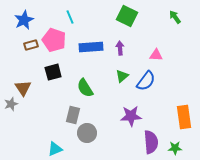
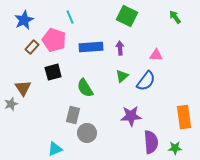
brown rectangle: moved 1 px right, 2 px down; rotated 32 degrees counterclockwise
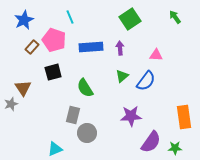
green square: moved 3 px right, 3 px down; rotated 30 degrees clockwise
purple semicircle: rotated 40 degrees clockwise
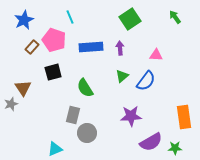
purple semicircle: rotated 25 degrees clockwise
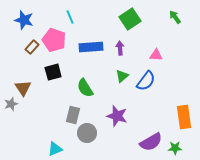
blue star: rotated 30 degrees counterclockwise
purple star: moved 14 px left; rotated 20 degrees clockwise
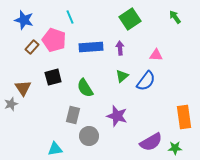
black square: moved 5 px down
gray circle: moved 2 px right, 3 px down
cyan triangle: rotated 14 degrees clockwise
